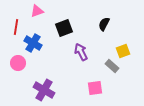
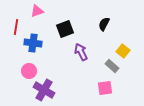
black square: moved 1 px right, 1 px down
blue cross: rotated 24 degrees counterclockwise
yellow square: rotated 32 degrees counterclockwise
pink circle: moved 11 px right, 8 px down
pink square: moved 10 px right
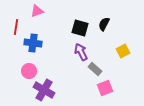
black square: moved 15 px right, 1 px up; rotated 36 degrees clockwise
yellow square: rotated 24 degrees clockwise
gray rectangle: moved 17 px left, 3 px down
pink square: rotated 14 degrees counterclockwise
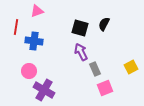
blue cross: moved 1 px right, 2 px up
yellow square: moved 8 px right, 16 px down
gray rectangle: rotated 24 degrees clockwise
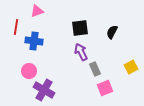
black semicircle: moved 8 px right, 8 px down
black square: rotated 24 degrees counterclockwise
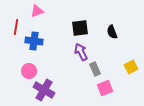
black semicircle: rotated 48 degrees counterclockwise
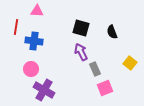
pink triangle: rotated 24 degrees clockwise
black square: moved 1 px right; rotated 24 degrees clockwise
yellow square: moved 1 px left, 4 px up; rotated 24 degrees counterclockwise
pink circle: moved 2 px right, 2 px up
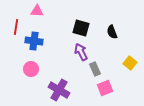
purple cross: moved 15 px right
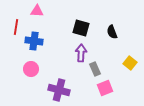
purple arrow: moved 1 px down; rotated 30 degrees clockwise
purple cross: rotated 15 degrees counterclockwise
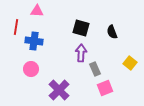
purple cross: rotated 30 degrees clockwise
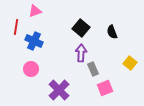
pink triangle: moved 2 px left; rotated 24 degrees counterclockwise
black square: rotated 24 degrees clockwise
blue cross: rotated 18 degrees clockwise
gray rectangle: moved 2 px left
